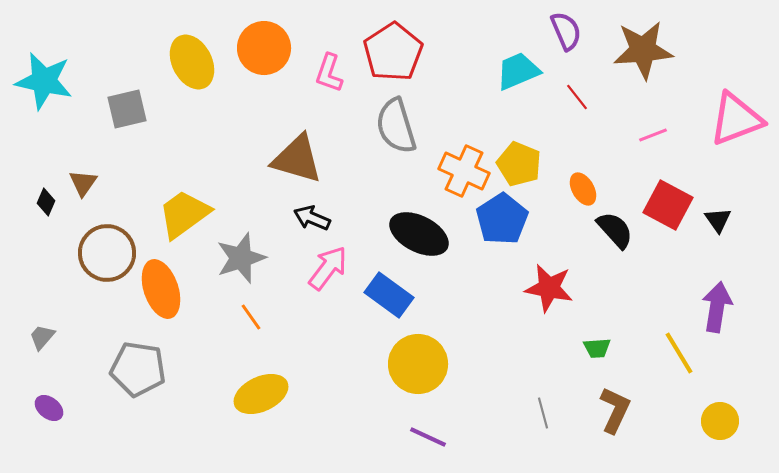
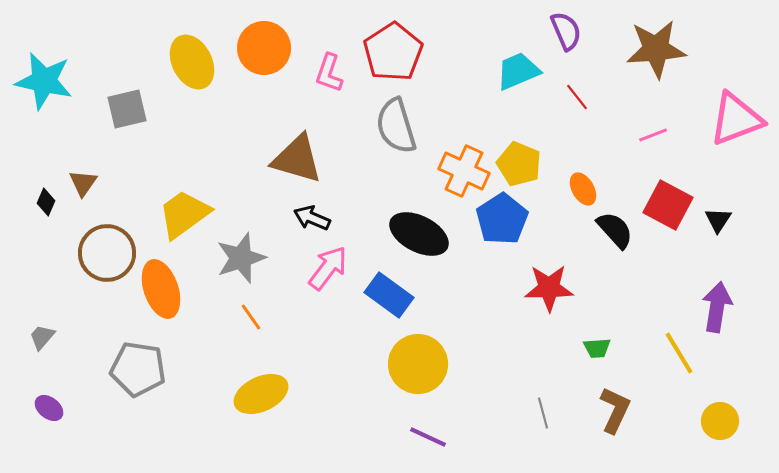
brown star at (643, 50): moved 13 px right, 1 px up
black triangle at (718, 220): rotated 8 degrees clockwise
red star at (549, 288): rotated 12 degrees counterclockwise
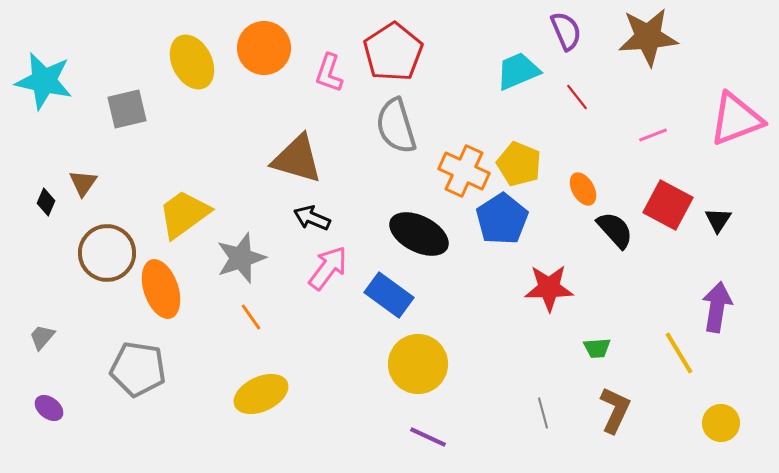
brown star at (656, 49): moved 8 px left, 12 px up
yellow circle at (720, 421): moved 1 px right, 2 px down
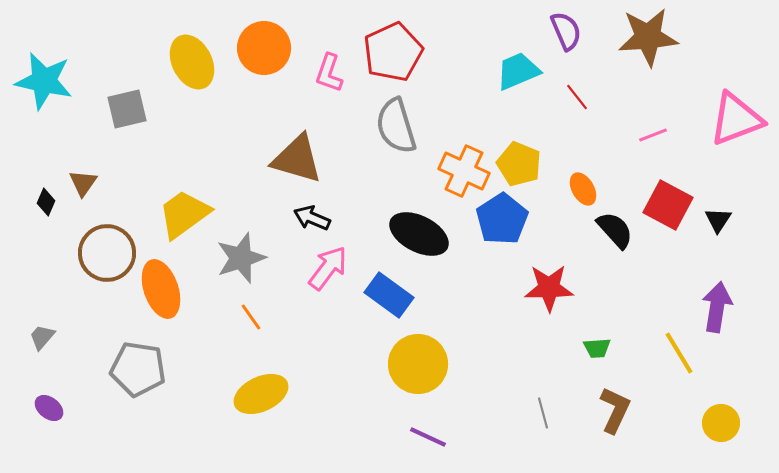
red pentagon at (393, 52): rotated 8 degrees clockwise
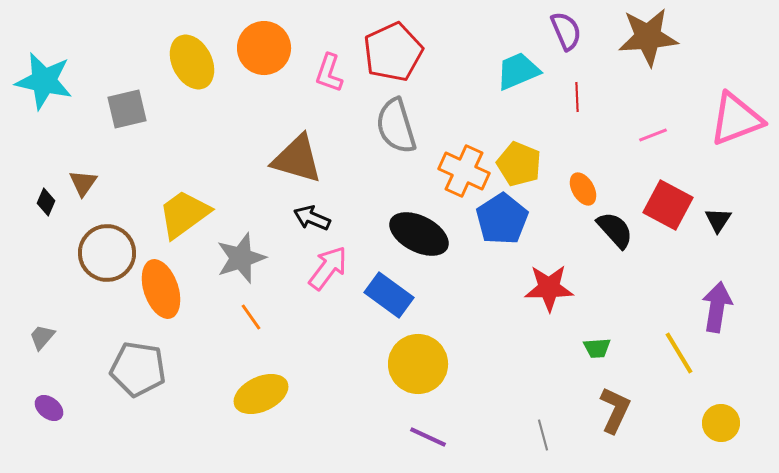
red line at (577, 97): rotated 36 degrees clockwise
gray line at (543, 413): moved 22 px down
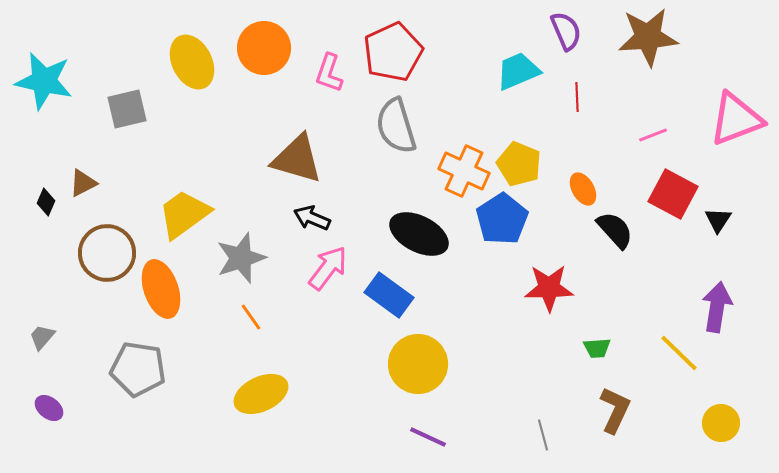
brown triangle at (83, 183): rotated 28 degrees clockwise
red square at (668, 205): moved 5 px right, 11 px up
yellow line at (679, 353): rotated 15 degrees counterclockwise
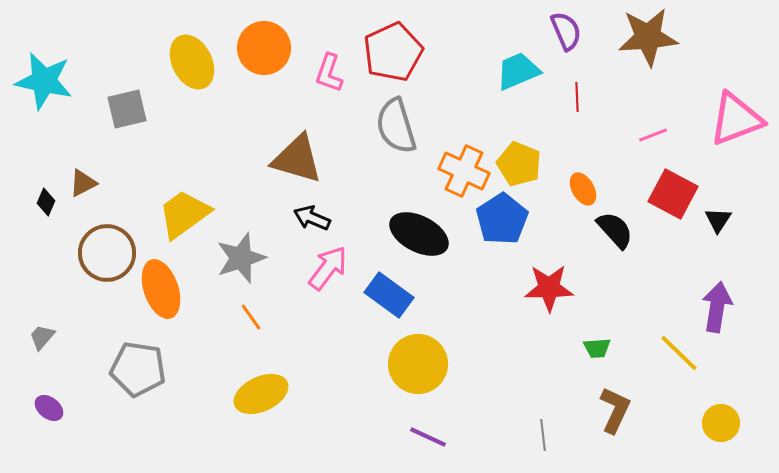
gray line at (543, 435): rotated 8 degrees clockwise
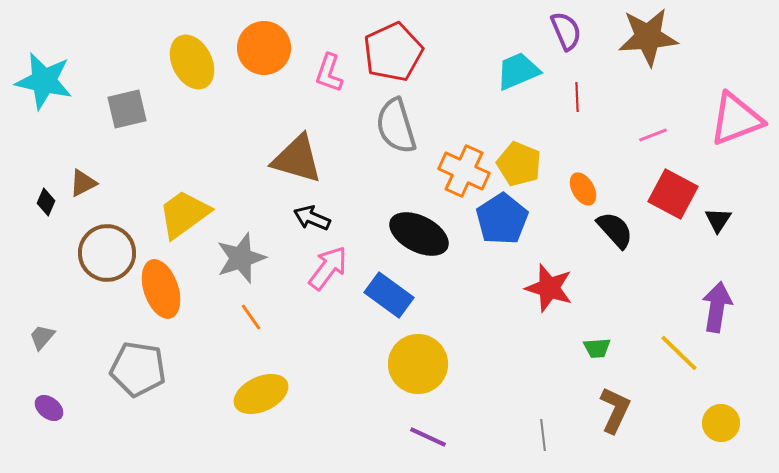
red star at (549, 288): rotated 18 degrees clockwise
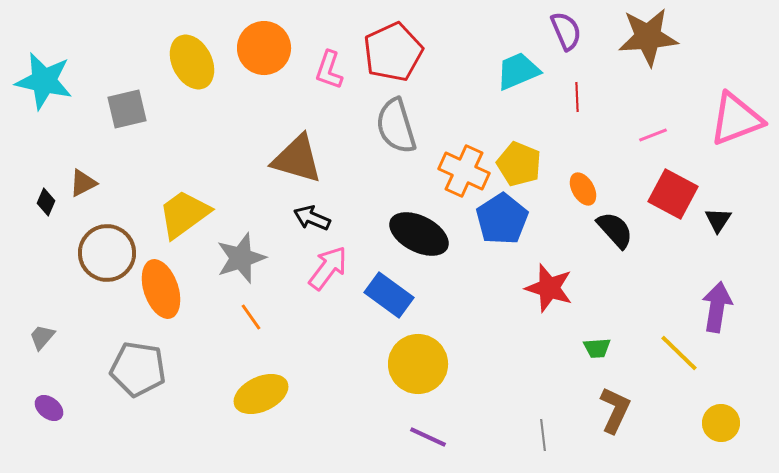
pink L-shape at (329, 73): moved 3 px up
